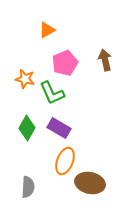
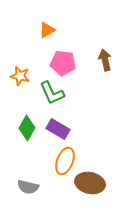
pink pentagon: moved 2 px left; rotated 30 degrees clockwise
orange star: moved 5 px left, 3 px up
purple rectangle: moved 1 px left, 1 px down
gray semicircle: rotated 100 degrees clockwise
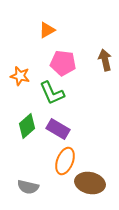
green diamond: moved 2 px up; rotated 20 degrees clockwise
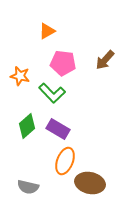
orange triangle: moved 1 px down
brown arrow: rotated 125 degrees counterclockwise
green L-shape: rotated 20 degrees counterclockwise
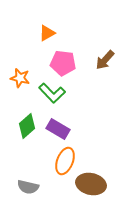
orange triangle: moved 2 px down
orange star: moved 2 px down
brown ellipse: moved 1 px right, 1 px down
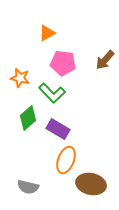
green diamond: moved 1 px right, 8 px up
orange ellipse: moved 1 px right, 1 px up
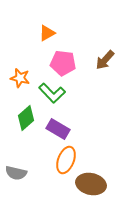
green diamond: moved 2 px left
gray semicircle: moved 12 px left, 14 px up
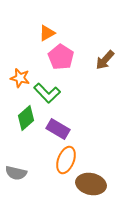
pink pentagon: moved 2 px left, 6 px up; rotated 25 degrees clockwise
green L-shape: moved 5 px left
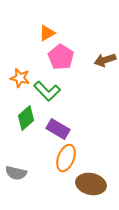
brown arrow: rotated 30 degrees clockwise
green L-shape: moved 2 px up
orange ellipse: moved 2 px up
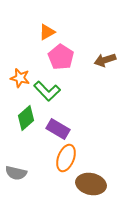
orange triangle: moved 1 px up
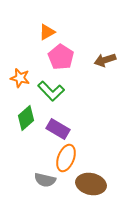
green L-shape: moved 4 px right
gray semicircle: moved 29 px right, 7 px down
